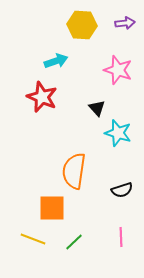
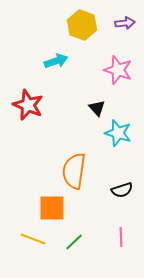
yellow hexagon: rotated 16 degrees clockwise
red star: moved 14 px left, 8 px down
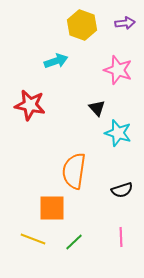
red star: moved 2 px right; rotated 12 degrees counterclockwise
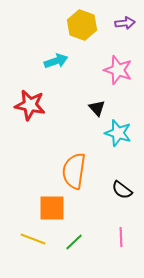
black semicircle: rotated 55 degrees clockwise
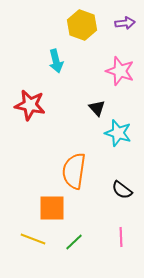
cyan arrow: rotated 95 degrees clockwise
pink star: moved 2 px right, 1 px down
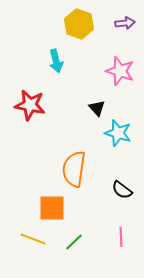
yellow hexagon: moved 3 px left, 1 px up
orange semicircle: moved 2 px up
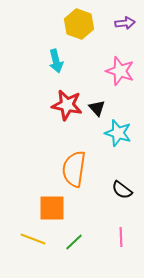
red star: moved 37 px right
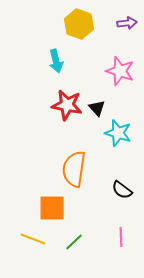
purple arrow: moved 2 px right
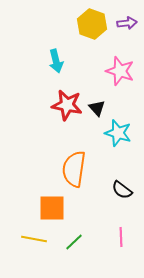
yellow hexagon: moved 13 px right
yellow line: moved 1 px right; rotated 10 degrees counterclockwise
